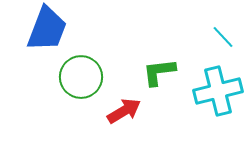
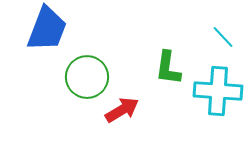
green L-shape: moved 9 px right, 4 px up; rotated 75 degrees counterclockwise
green circle: moved 6 px right
cyan cross: rotated 18 degrees clockwise
red arrow: moved 2 px left, 1 px up
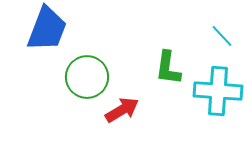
cyan line: moved 1 px left, 1 px up
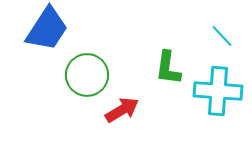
blue trapezoid: rotated 12 degrees clockwise
green circle: moved 2 px up
